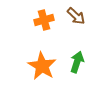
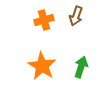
brown arrow: rotated 66 degrees clockwise
green arrow: moved 4 px right, 5 px down
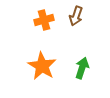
green arrow: moved 1 px right, 1 px down
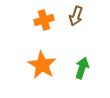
orange star: moved 1 px up
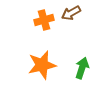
brown arrow: moved 5 px left, 3 px up; rotated 42 degrees clockwise
orange star: rotated 28 degrees clockwise
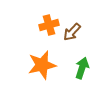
brown arrow: moved 1 px right, 19 px down; rotated 18 degrees counterclockwise
orange cross: moved 5 px right, 5 px down
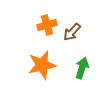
orange cross: moved 2 px left
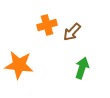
orange star: moved 23 px left; rotated 20 degrees clockwise
